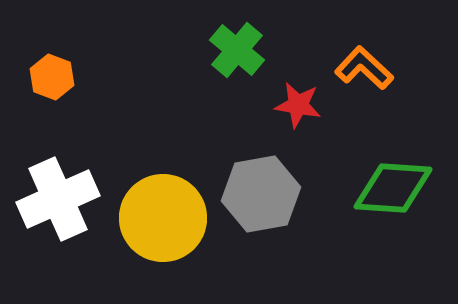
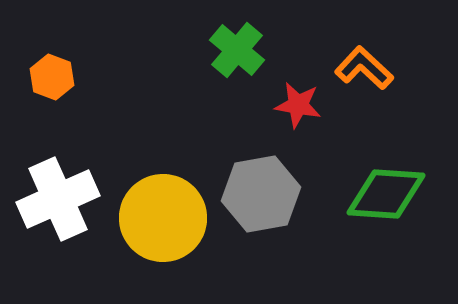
green diamond: moved 7 px left, 6 px down
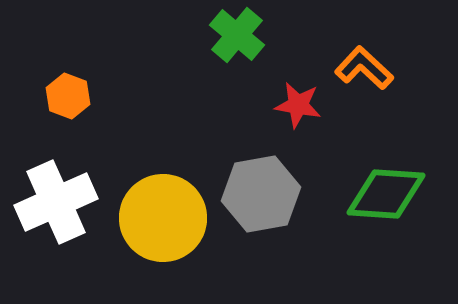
green cross: moved 15 px up
orange hexagon: moved 16 px right, 19 px down
white cross: moved 2 px left, 3 px down
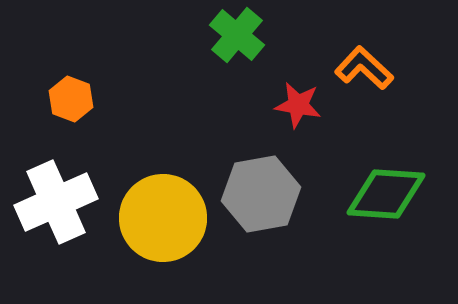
orange hexagon: moved 3 px right, 3 px down
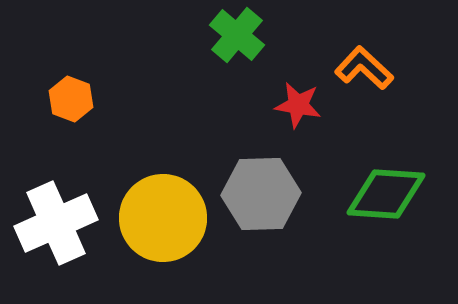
gray hexagon: rotated 8 degrees clockwise
white cross: moved 21 px down
